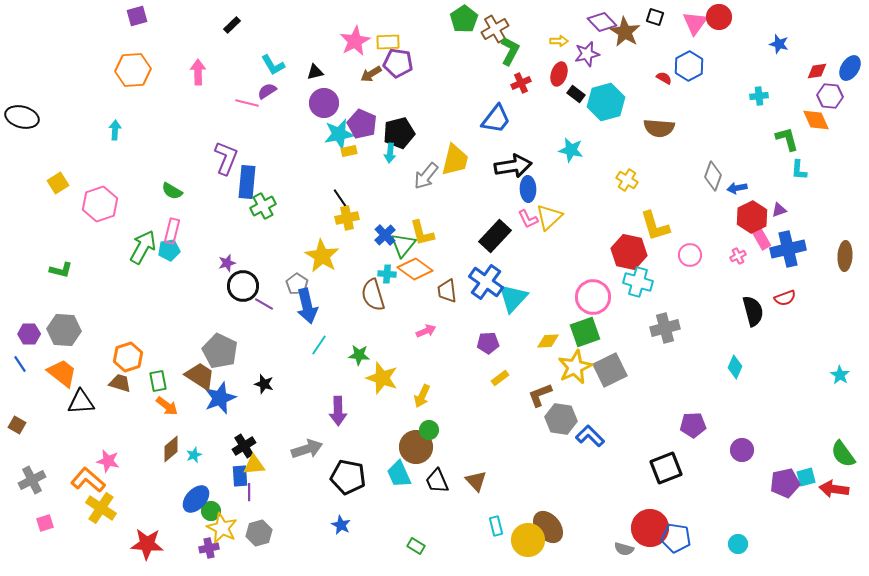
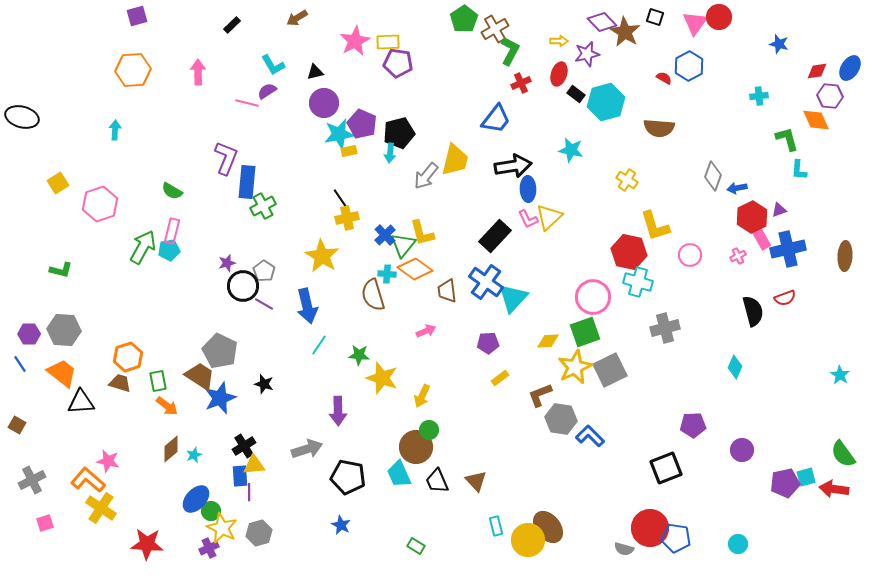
brown arrow at (371, 74): moved 74 px left, 56 px up
gray pentagon at (297, 284): moved 33 px left, 13 px up
purple cross at (209, 548): rotated 12 degrees counterclockwise
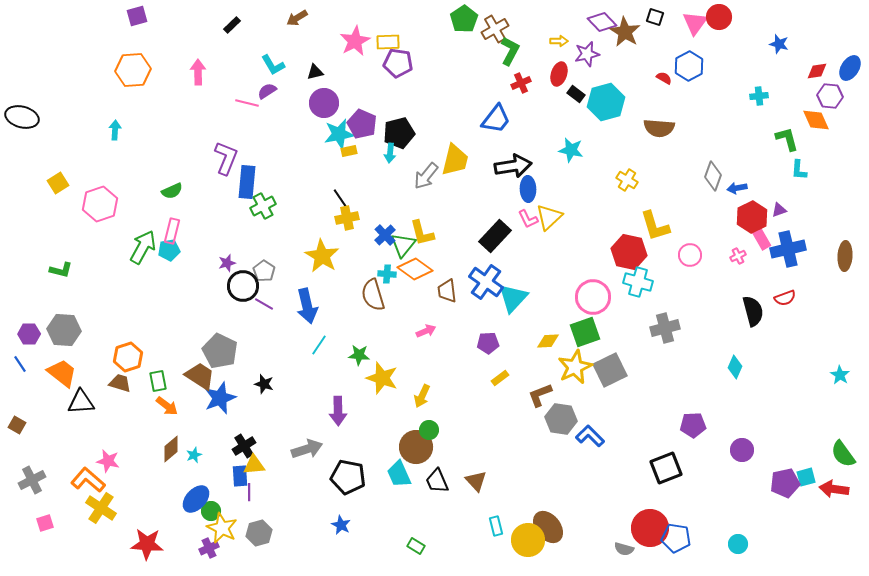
green semicircle at (172, 191): rotated 55 degrees counterclockwise
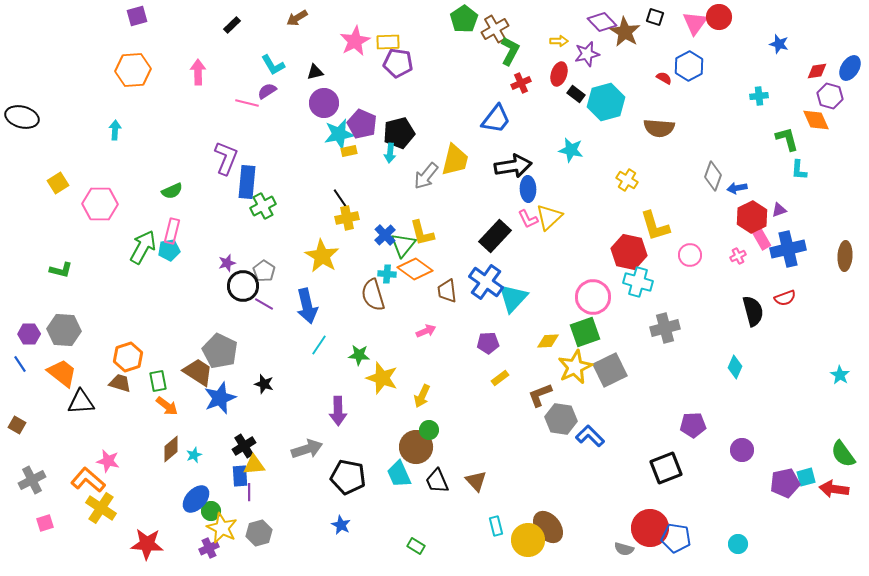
purple hexagon at (830, 96): rotated 10 degrees clockwise
pink hexagon at (100, 204): rotated 20 degrees clockwise
brown trapezoid at (200, 376): moved 2 px left, 4 px up
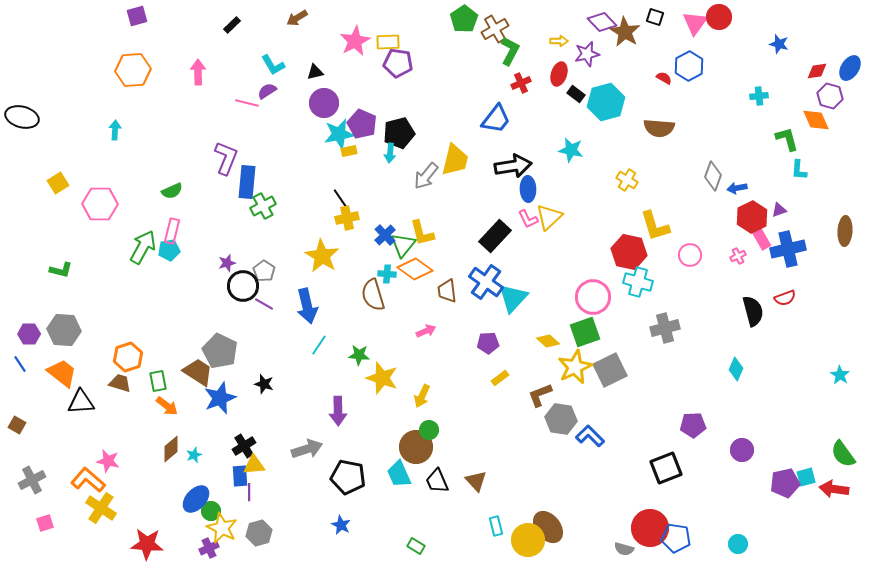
brown ellipse at (845, 256): moved 25 px up
yellow diamond at (548, 341): rotated 45 degrees clockwise
cyan diamond at (735, 367): moved 1 px right, 2 px down
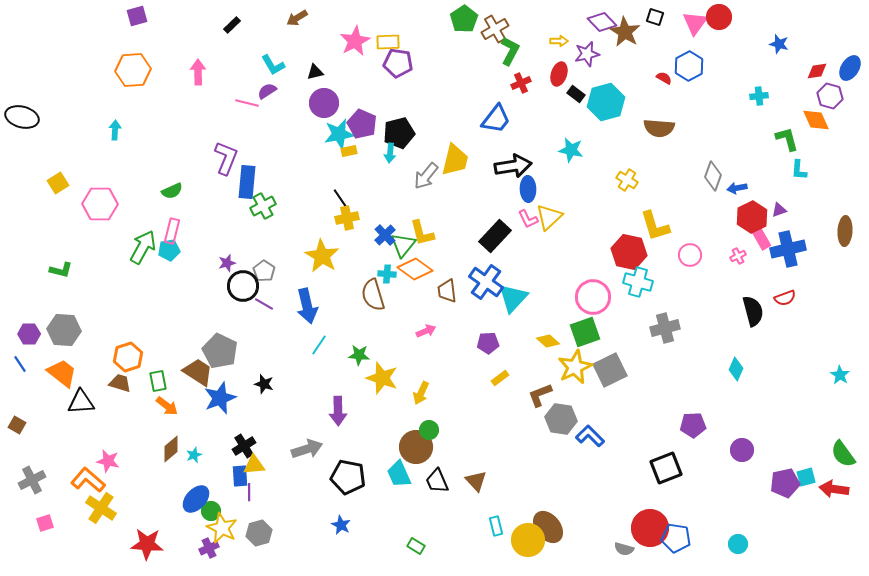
yellow arrow at (422, 396): moved 1 px left, 3 px up
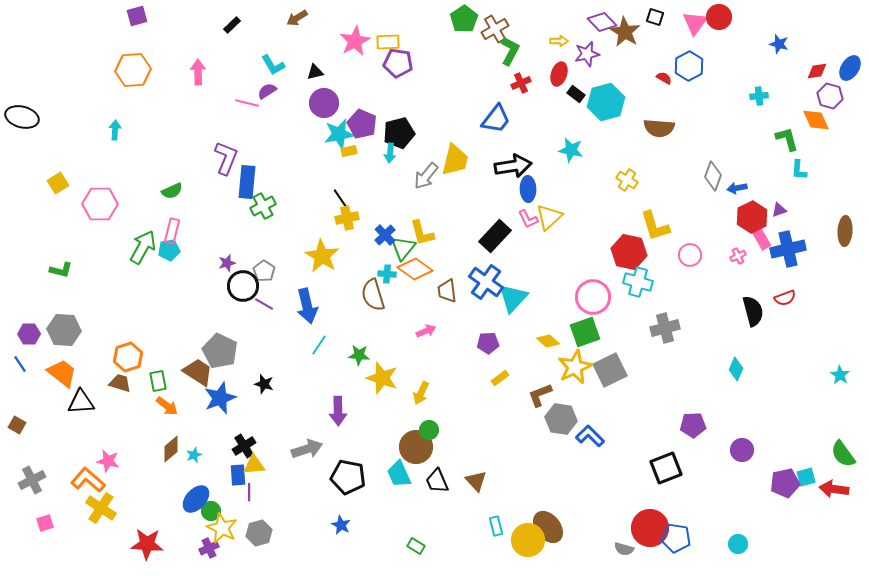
green triangle at (403, 245): moved 3 px down
blue rectangle at (240, 476): moved 2 px left, 1 px up
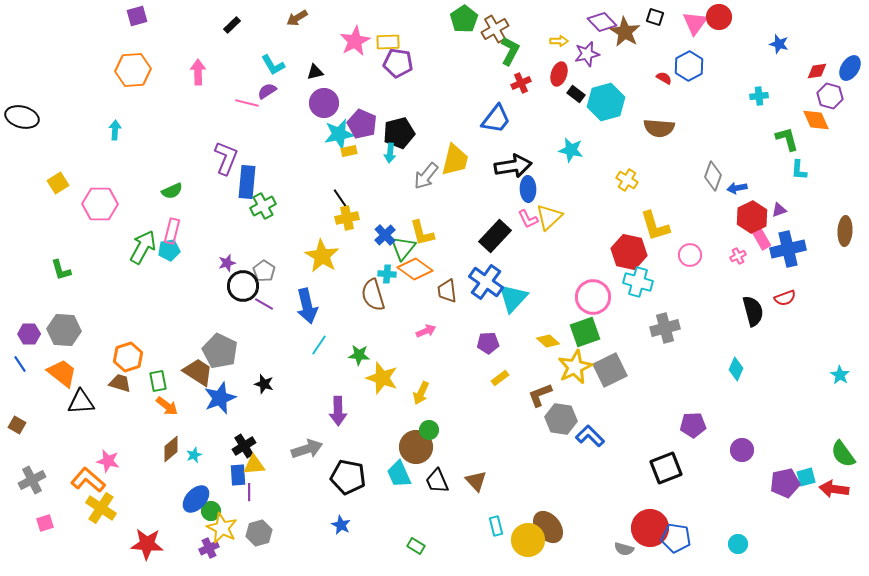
green L-shape at (61, 270): rotated 60 degrees clockwise
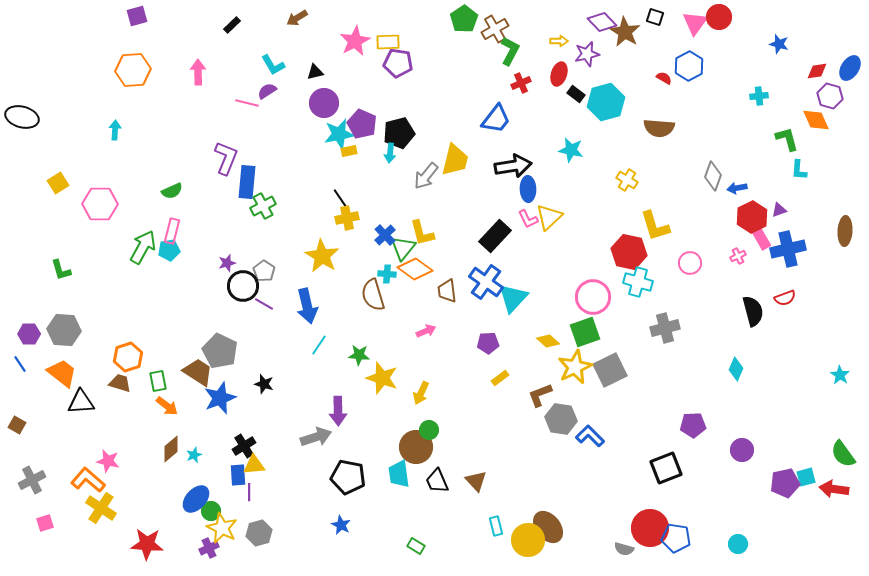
pink circle at (690, 255): moved 8 px down
gray arrow at (307, 449): moved 9 px right, 12 px up
cyan trapezoid at (399, 474): rotated 16 degrees clockwise
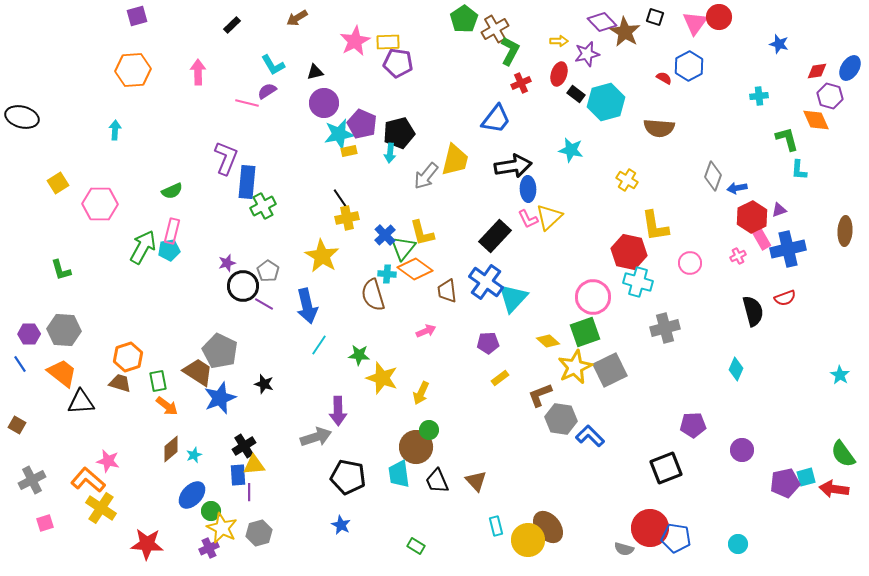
yellow L-shape at (655, 226): rotated 8 degrees clockwise
gray pentagon at (264, 271): moved 4 px right
blue ellipse at (196, 499): moved 4 px left, 4 px up
